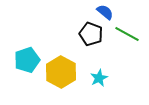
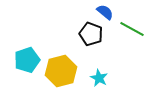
green line: moved 5 px right, 5 px up
yellow hexagon: moved 1 px up; rotated 16 degrees clockwise
cyan star: rotated 18 degrees counterclockwise
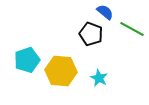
yellow hexagon: rotated 20 degrees clockwise
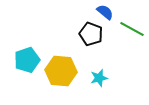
cyan star: rotated 30 degrees clockwise
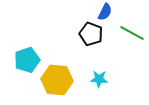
blue semicircle: rotated 78 degrees clockwise
green line: moved 4 px down
yellow hexagon: moved 4 px left, 9 px down
cyan star: moved 1 px down; rotated 18 degrees clockwise
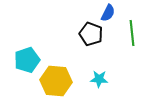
blue semicircle: moved 3 px right, 1 px down
green line: rotated 55 degrees clockwise
yellow hexagon: moved 1 px left, 1 px down
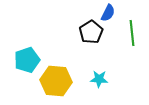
black pentagon: moved 2 px up; rotated 20 degrees clockwise
